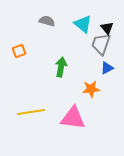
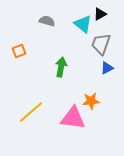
black triangle: moved 7 px left, 14 px up; rotated 40 degrees clockwise
orange star: moved 12 px down
yellow line: rotated 32 degrees counterclockwise
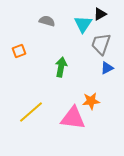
cyan triangle: rotated 24 degrees clockwise
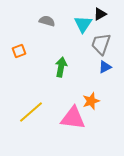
blue triangle: moved 2 px left, 1 px up
orange star: rotated 12 degrees counterclockwise
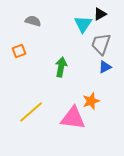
gray semicircle: moved 14 px left
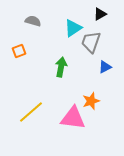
cyan triangle: moved 10 px left, 4 px down; rotated 24 degrees clockwise
gray trapezoid: moved 10 px left, 2 px up
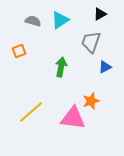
cyan triangle: moved 13 px left, 8 px up
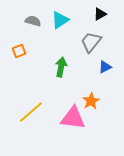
gray trapezoid: rotated 20 degrees clockwise
orange star: rotated 12 degrees counterclockwise
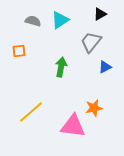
orange square: rotated 16 degrees clockwise
orange star: moved 3 px right, 7 px down; rotated 18 degrees clockwise
pink triangle: moved 8 px down
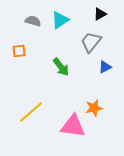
green arrow: rotated 132 degrees clockwise
